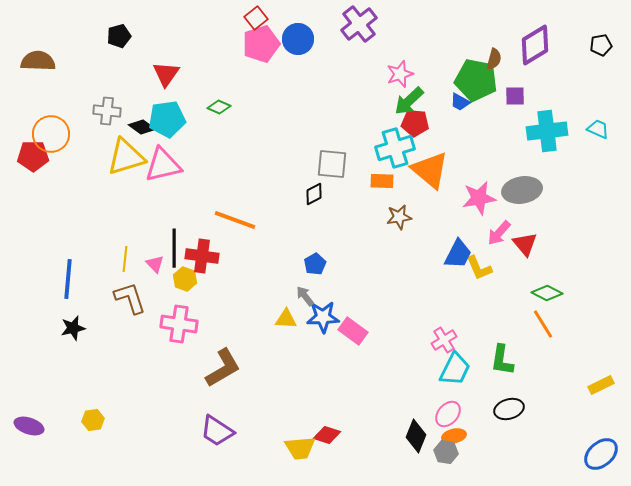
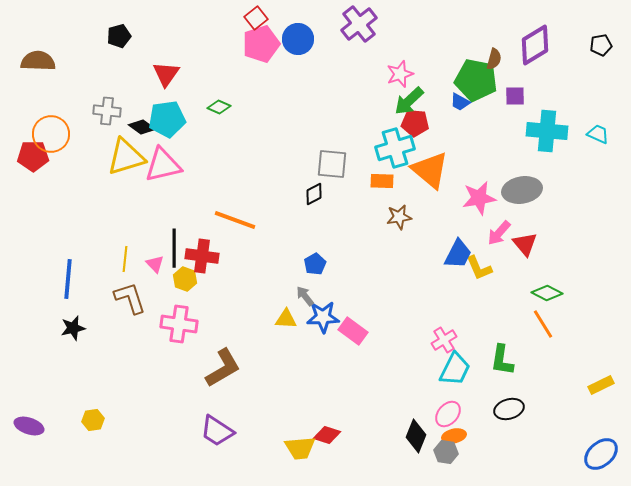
cyan trapezoid at (598, 129): moved 5 px down
cyan cross at (547, 131): rotated 12 degrees clockwise
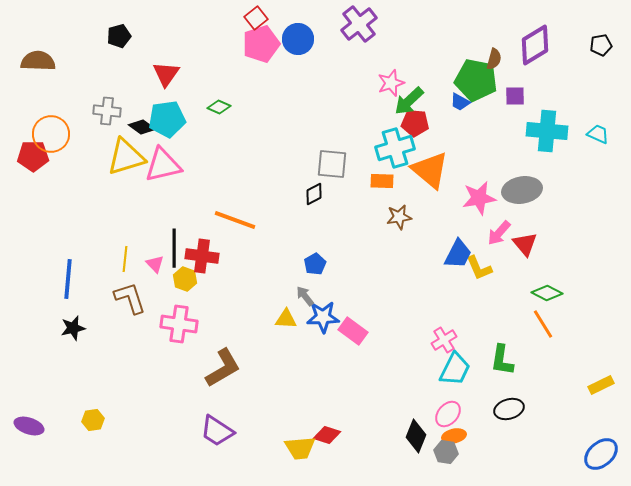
pink star at (400, 74): moved 9 px left, 9 px down
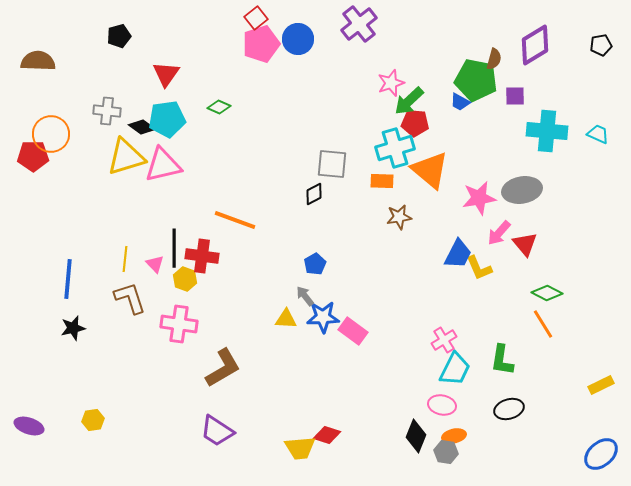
pink ellipse at (448, 414): moved 6 px left, 9 px up; rotated 60 degrees clockwise
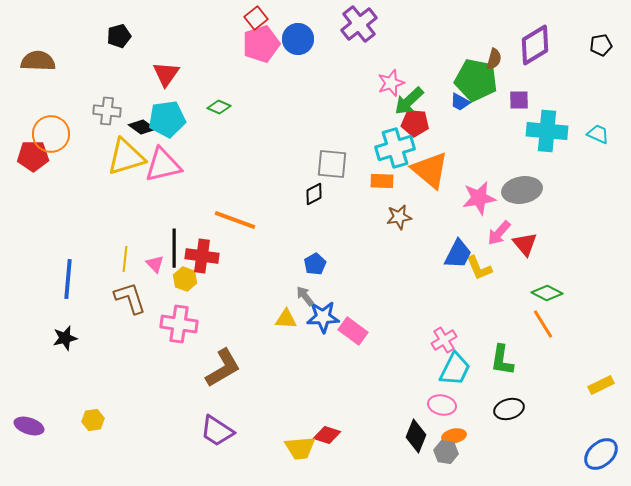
purple square at (515, 96): moved 4 px right, 4 px down
black star at (73, 328): moved 8 px left, 10 px down
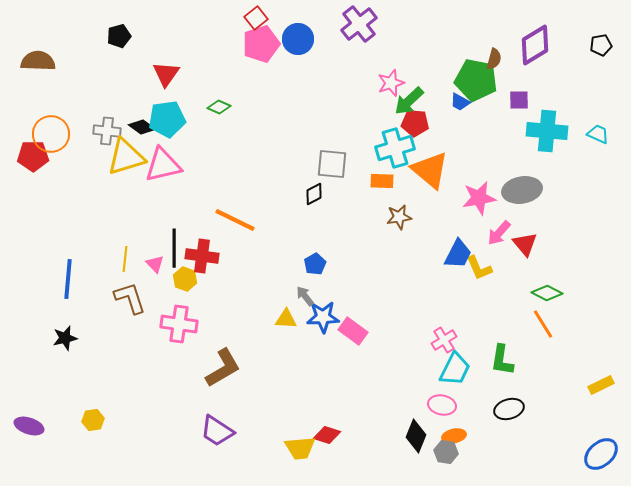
gray cross at (107, 111): moved 20 px down
orange line at (235, 220): rotated 6 degrees clockwise
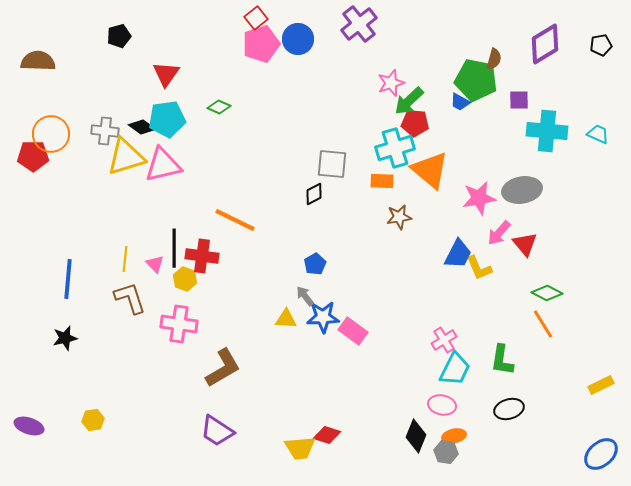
purple diamond at (535, 45): moved 10 px right, 1 px up
gray cross at (107, 131): moved 2 px left
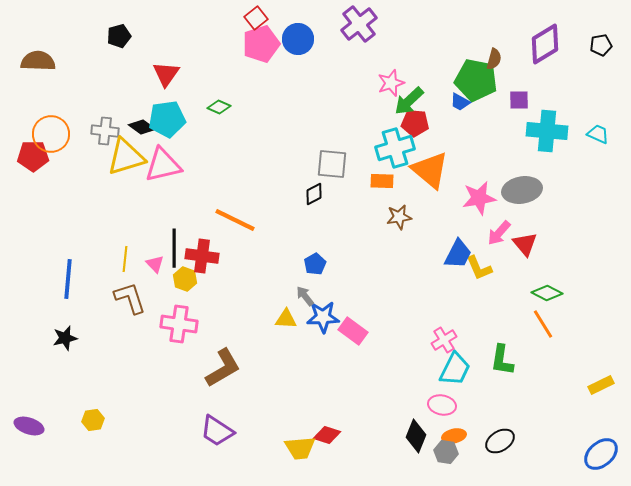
black ellipse at (509, 409): moved 9 px left, 32 px down; rotated 16 degrees counterclockwise
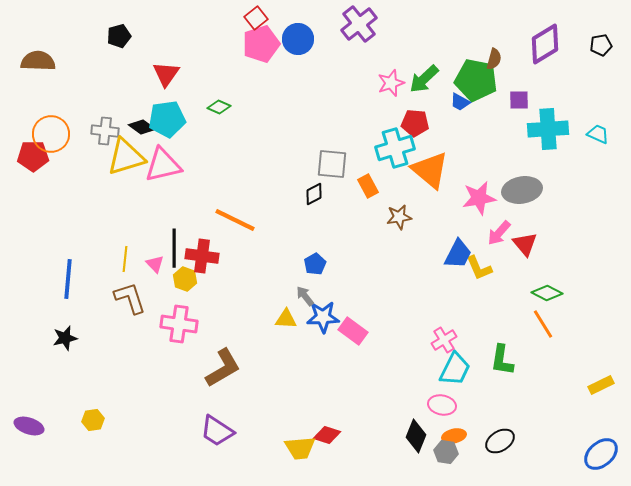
green arrow at (409, 101): moved 15 px right, 22 px up
cyan cross at (547, 131): moved 1 px right, 2 px up; rotated 9 degrees counterclockwise
orange rectangle at (382, 181): moved 14 px left, 5 px down; rotated 60 degrees clockwise
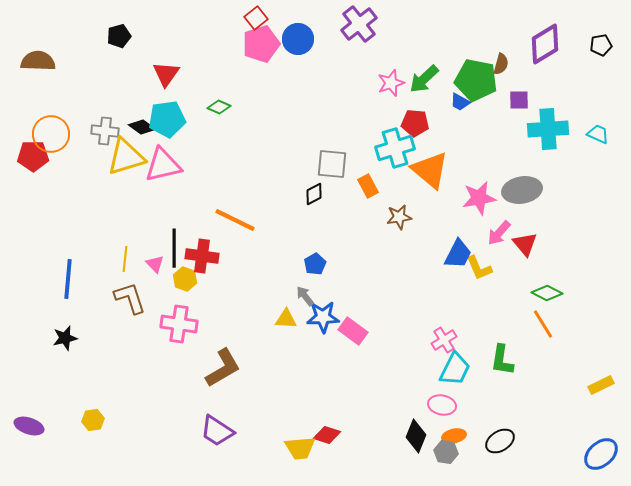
brown semicircle at (494, 59): moved 7 px right, 5 px down
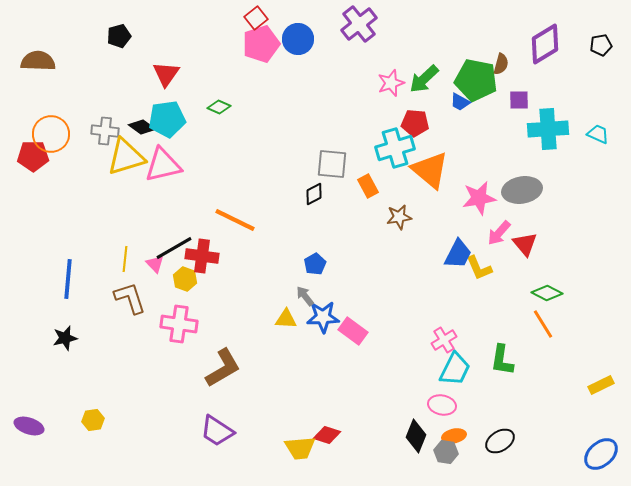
black line at (174, 248): rotated 60 degrees clockwise
